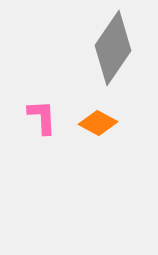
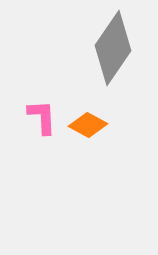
orange diamond: moved 10 px left, 2 px down
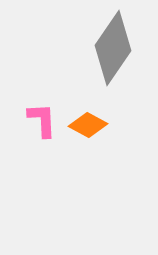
pink L-shape: moved 3 px down
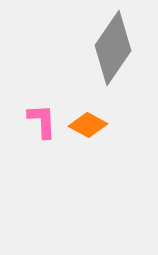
pink L-shape: moved 1 px down
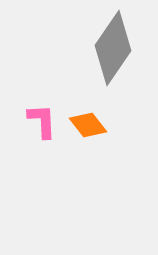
orange diamond: rotated 24 degrees clockwise
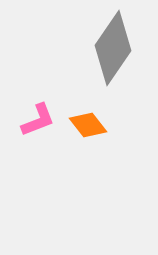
pink L-shape: moved 4 px left, 1 px up; rotated 72 degrees clockwise
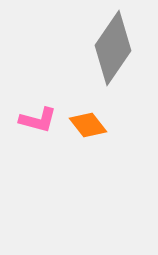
pink L-shape: rotated 36 degrees clockwise
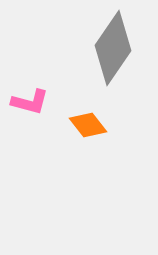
pink L-shape: moved 8 px left, 18 px up
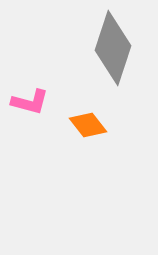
gray diamond: rotated 16 degrees counterclockwise
